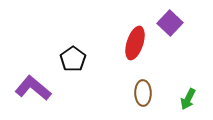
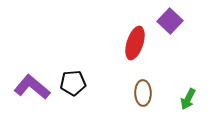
purple square: moved 2 px up
black pentagon: moved 24 px down; rotated 30 degrees clockwise
purple L-shape: moved 1 px left, 1 px up
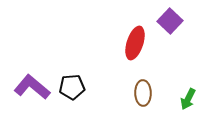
black pentagon: moved 1 px left, 4 px down
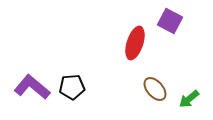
purple square: rotated 15 degrees counterclockwise
brown ellipse: moved 12 px right, 4 px up; rotated 40 degrees counterclockwise
green arrow: moved 1 px right; rotated 25 degrees clockwise
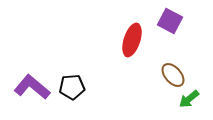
red ellipse: moved 3 px left, 3 px up
brown ellipse: moved 18 px right, 14 px up
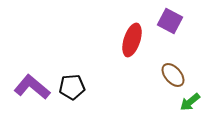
green arrow: moved 1 px right, 3 px down
